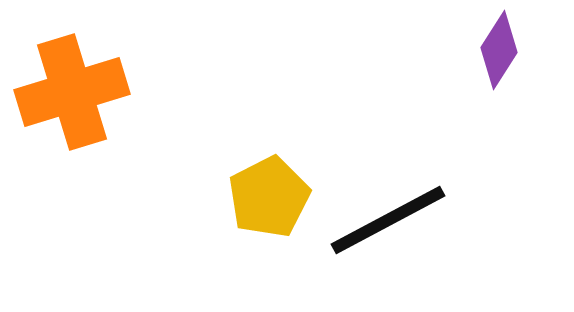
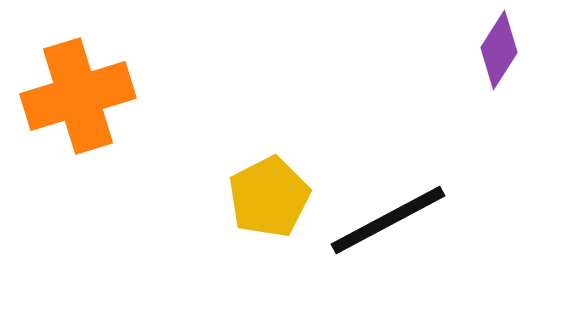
orange cross: moved 6 px right, 4 px down
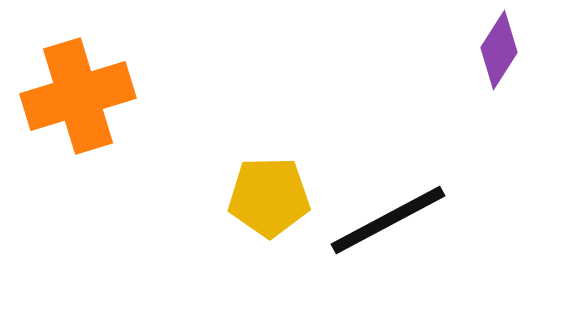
yellow pentagon: rotated 26 degrees clockwise
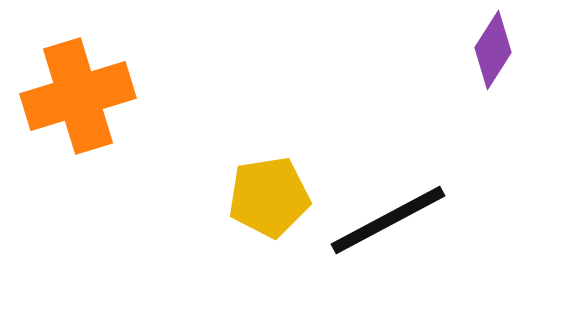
purple diamond: moved 6 px left
yellow pentagon: rotated 8 degrees counterclockwise
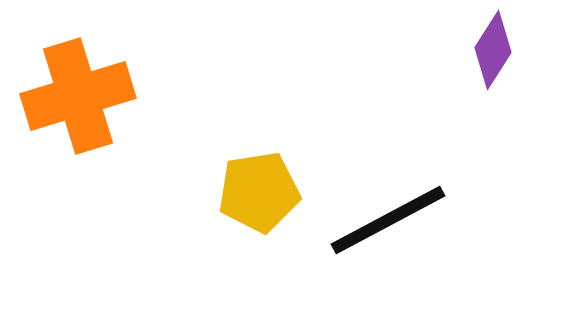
yellow pentagon: moved 10 px left, 5 px up
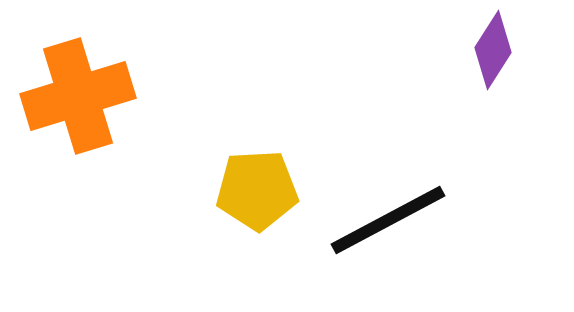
yellow pentagon: moved 2 px left, 2 px up; rotated 6 degrees clockwise
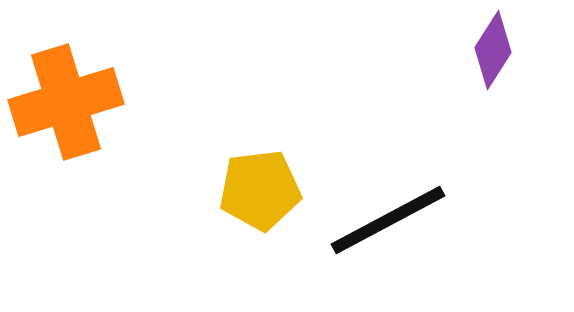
orange cross: moved 12 px left, 6 px down
yellow pentagon: moved 3 px right; rotated 4 degrees counterclockwise
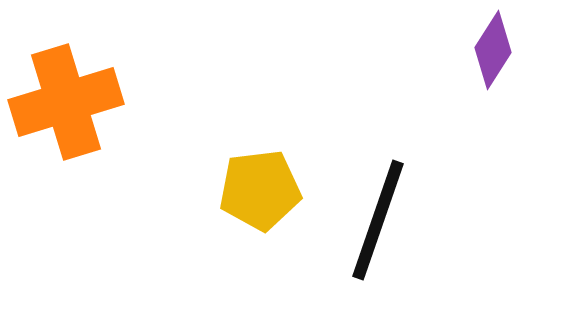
black line: moved 10 px left; rotated 43 degrees counterclockwise
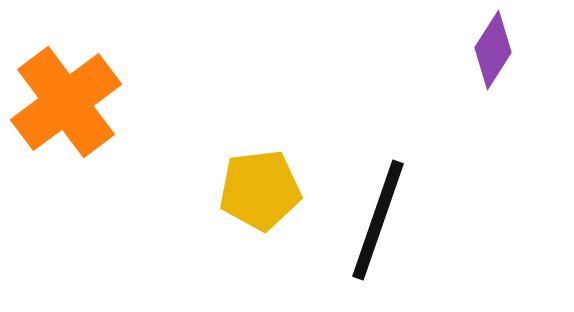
orange cross: rotated 20 degrees counterclockwise
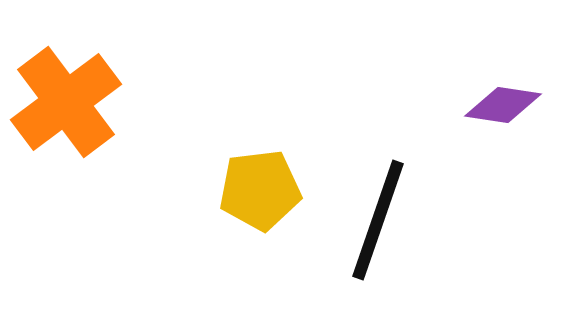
purple diamond: moved 10 px right, 55 px down; rotated 66 degrees clockwise
